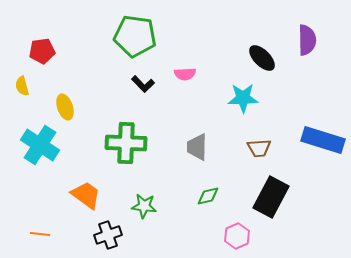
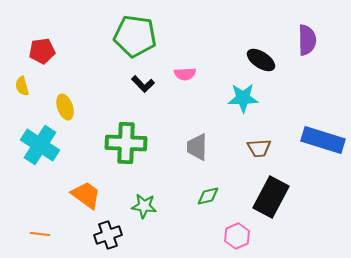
black ellipse: moved 1 px left, 2 px down; rotated 12 degrees counterclockwise
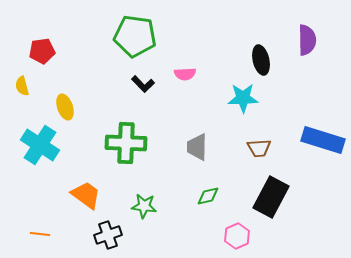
black ellipse: rotated 44 degrees clockwise
